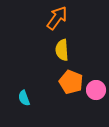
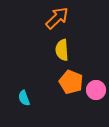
orange arrow: rotated 10 degrees clockwise
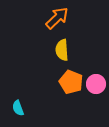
pink circle: moved 6 px up
cyan semicircle: moved 6 px left, 10 px down
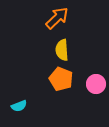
orange pentagon: moved 10 px left, 3 px up
cyan semicircle: moved 1 px right, 2 px up; rotated 91 degrees counterclockwise
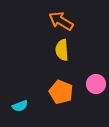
orange arrow: moved 4 px right, 3 px down; rotated 105 degrees counterclockwise
orange pentagon: moved 13 px down
cyan semicircle: moved 1 px right
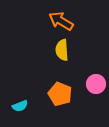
orange pentagon: moved 1 px left, 2 px down
